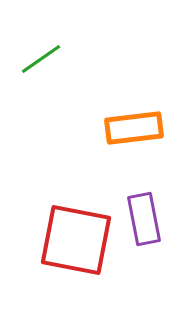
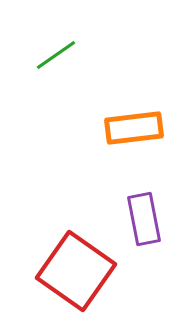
green line: moved 15 px right, 4 px up
red square: moved 31 px down; rotated 24 degrees clockwise
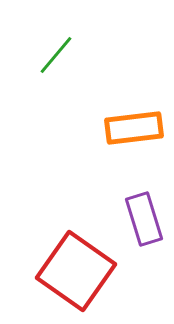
green line: rotated 15 degrees counterclockwise
purple rectangle: rotated 6 degrees counterclockwise
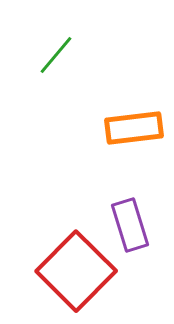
purple rectangle: moved 14 px left, 6 px down
red square: rotated 10 degrees clockwise
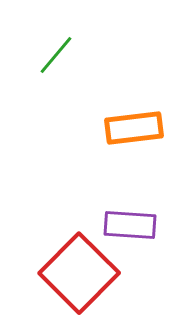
purple rectangle: rotated 69 degrees counterclockwise
red square: moved 3 px right, 2 px down
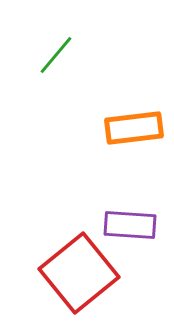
red square: rotated 6 degrees clockwise
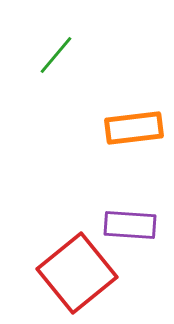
red square: moved 2 px left
